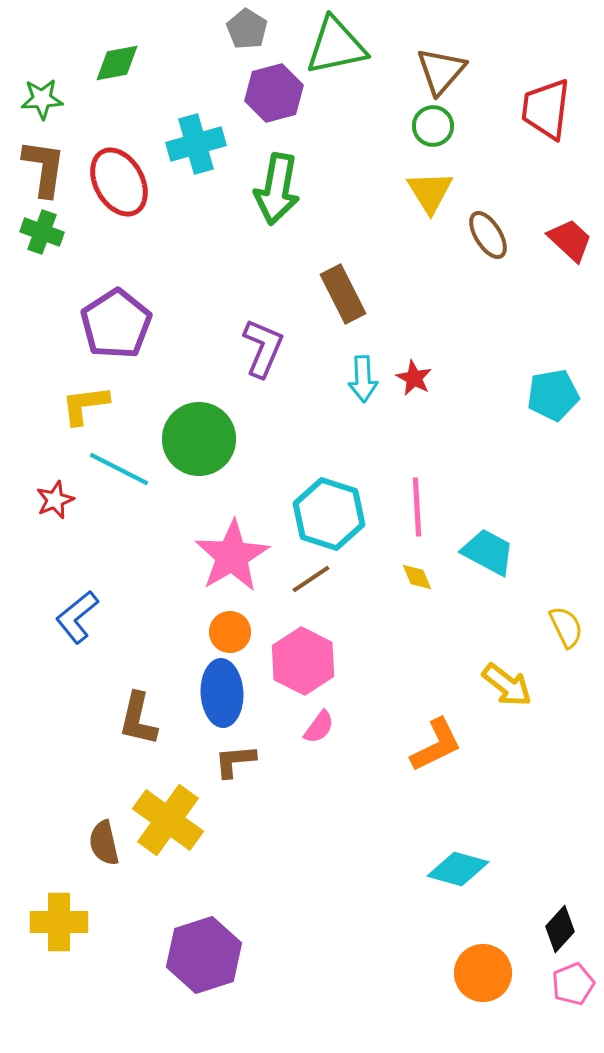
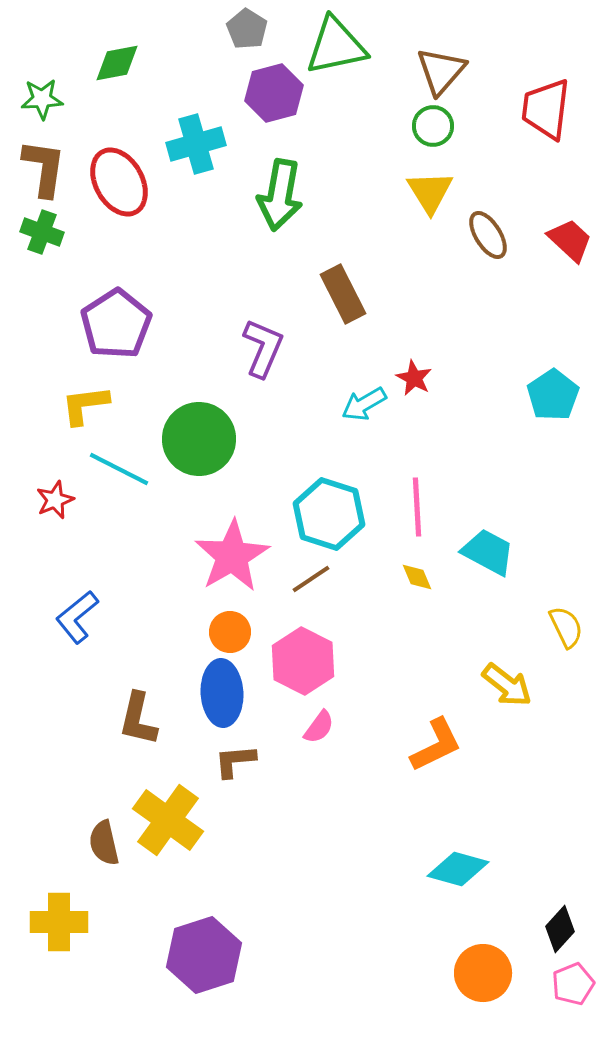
green arrow at (277, 189): moved 3 px right, 6 px down
cyan arrow at (363, 379): moved 1 px right, 25 px down; rotated 63 degrees clockwise
cyan pentagon at (553, 395): rotated 24 degrees counterclockwise
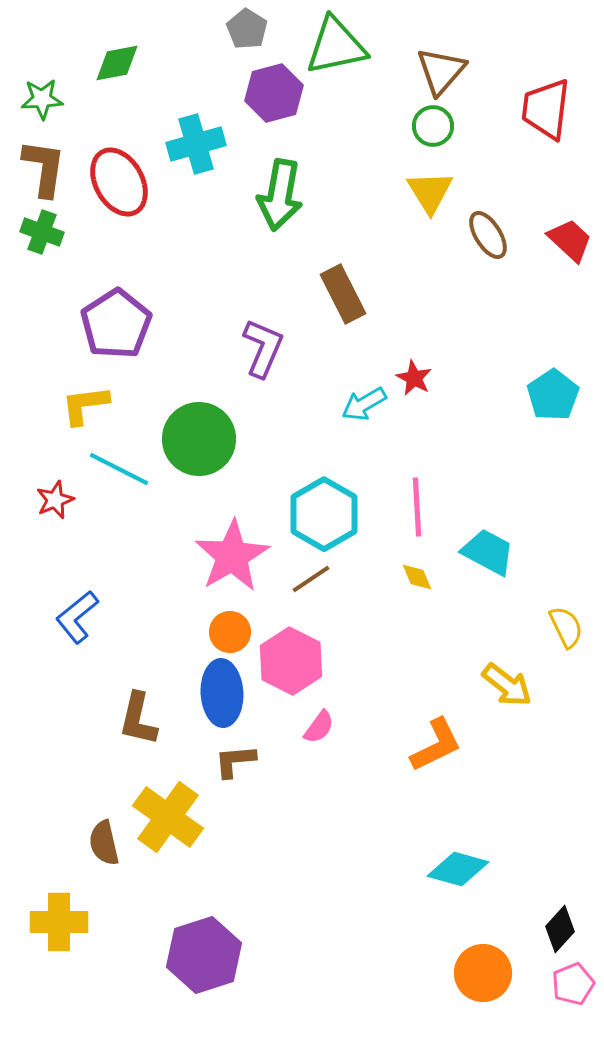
cyan hexagon at (329, 514): moved 5 px left; rotated 12 degrees clockwise
pink hexagon at (303, 661): moved 12 px left
yellow cross at (168, 820): moved 3 px up
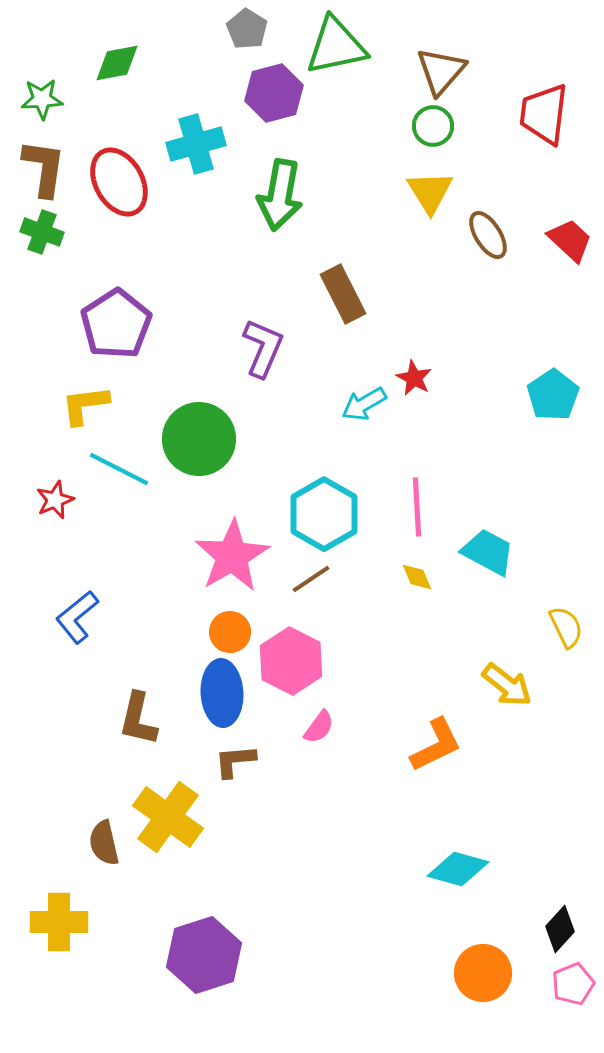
red trapezoid at (546, 109): moved 2 px left, 5 px down
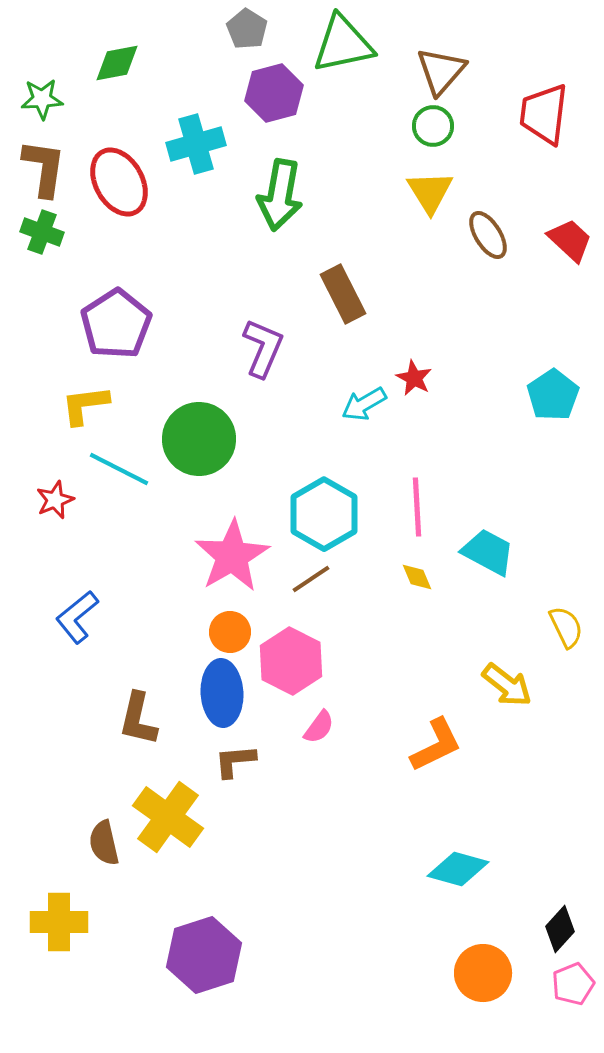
green triangle at (336, 46): moved 7 px right, 2 px up
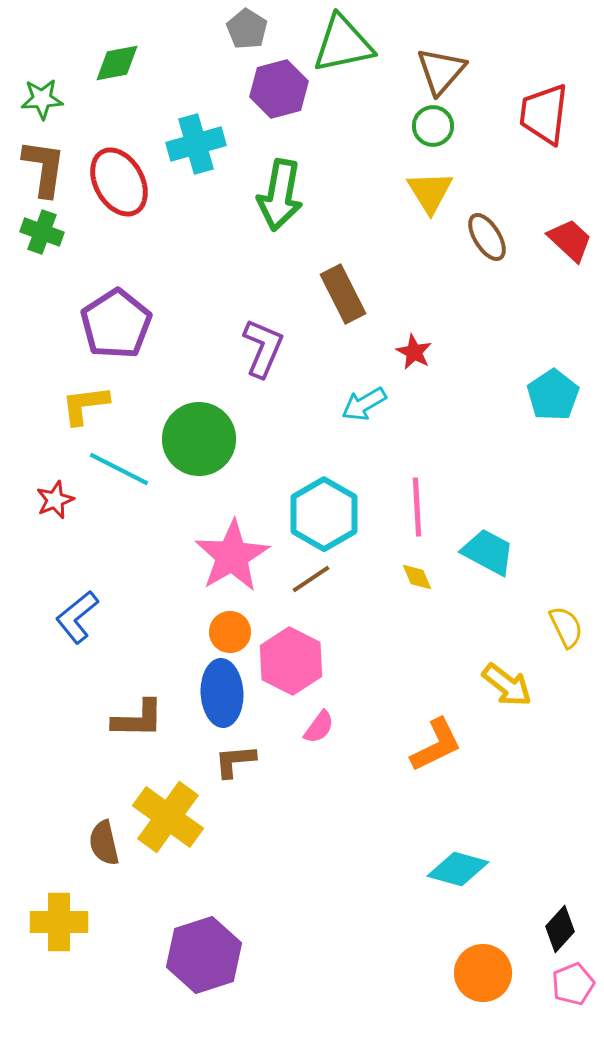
purple hexagon at (274, 93): moved 5 px right, 4 px up
brown ellipse at (488, 235): moved 1 px left, 2 px down
red star at (414, 378): moved 26 px up
brown L-shape at (138, 719): rotated 102 degrees counterclockwise
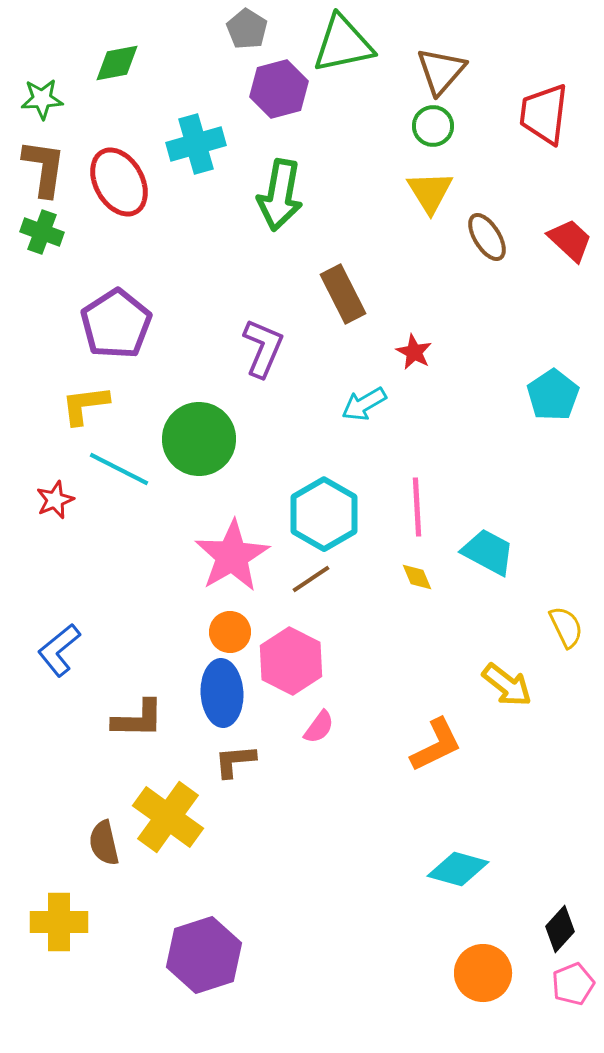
blue L-shape at (77, 617): moved 18 px left, 33 px down
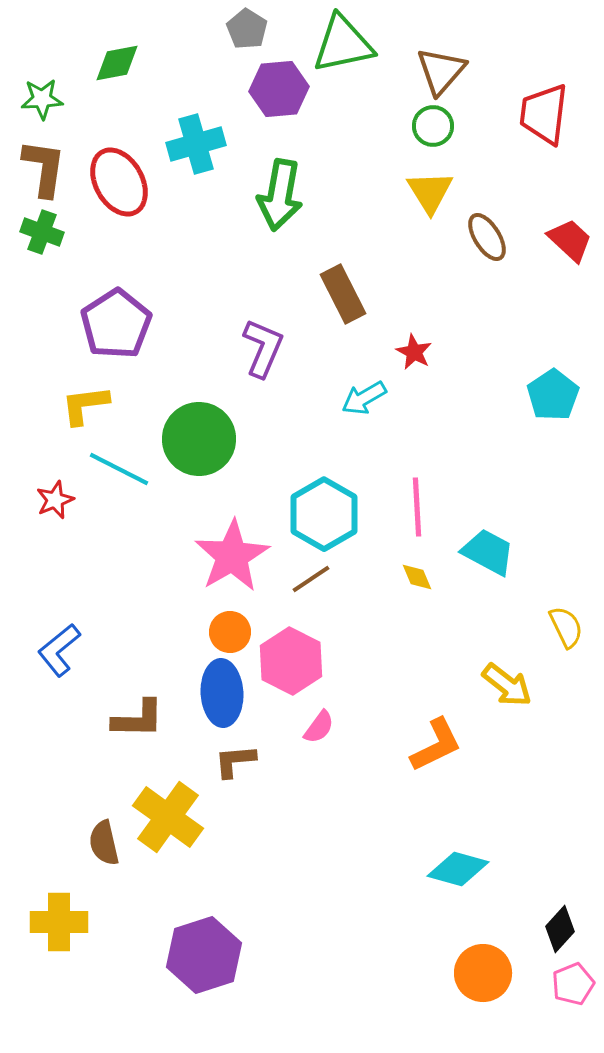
purple hexagon at (279, 89): rotated 10 degrees clockwise
cyan arrow at (364, 404): moved 6 px up
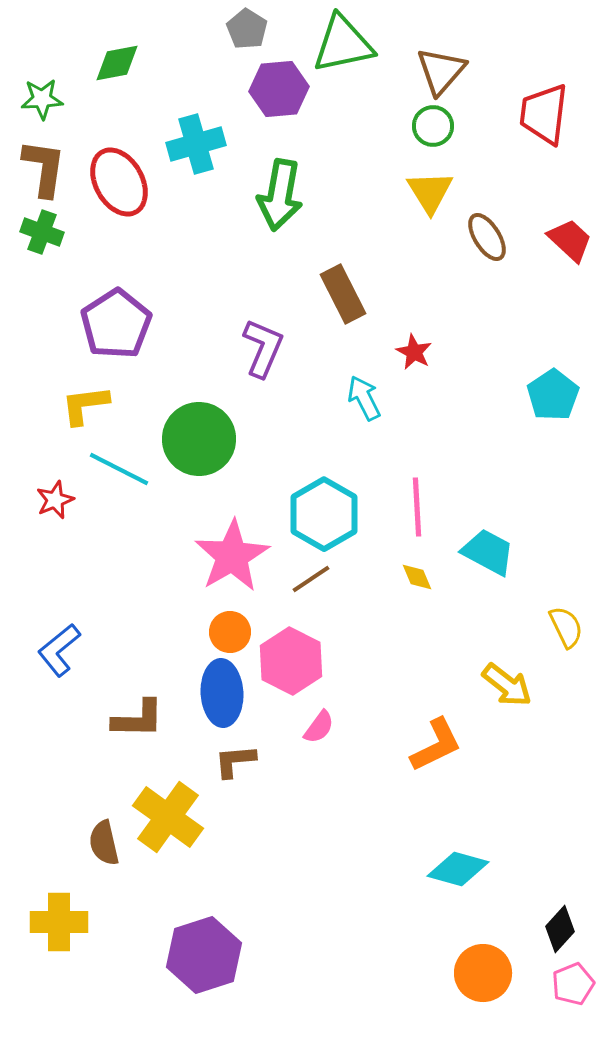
cyan arrow at (364, 398): rotated 93 degrees clockwise
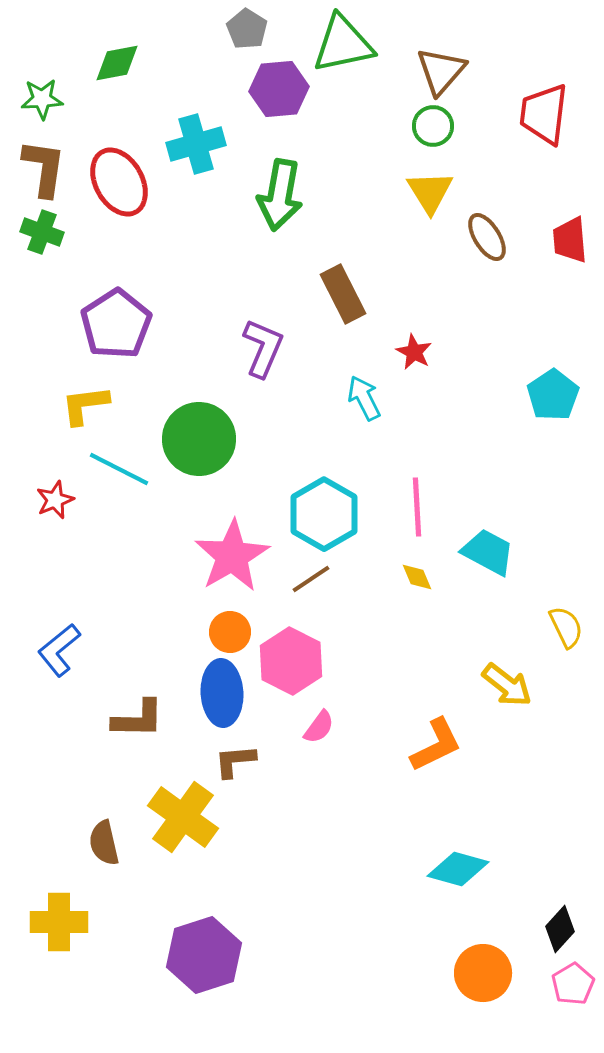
red trapezoid at (570, 240): rotated 138 degrees counterclockwise
yellow cross at (168, 817): moved 15 px right
pink pentagon at (573, 984): rotated 9 degrees counterclockwise
